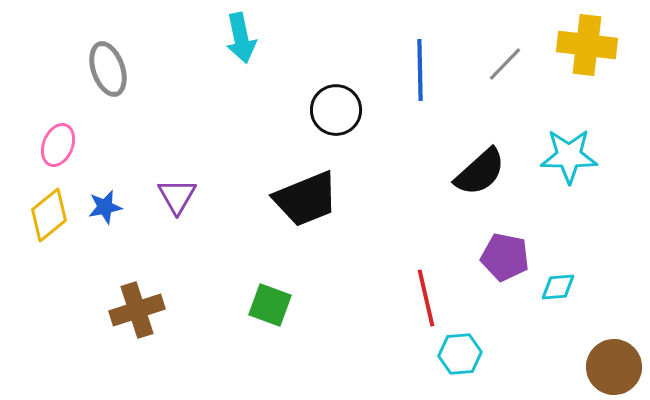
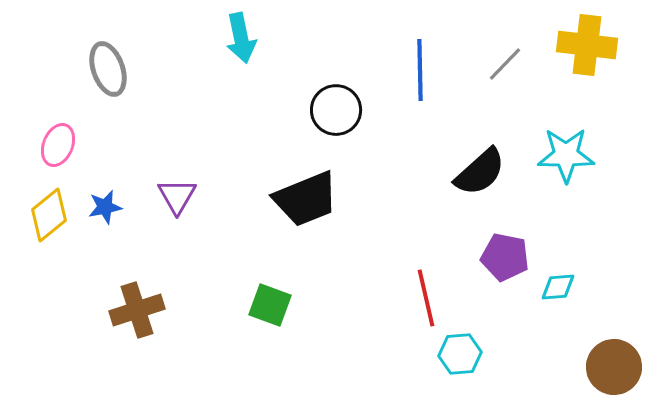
cyan star: moved 3 px left, 1 px up
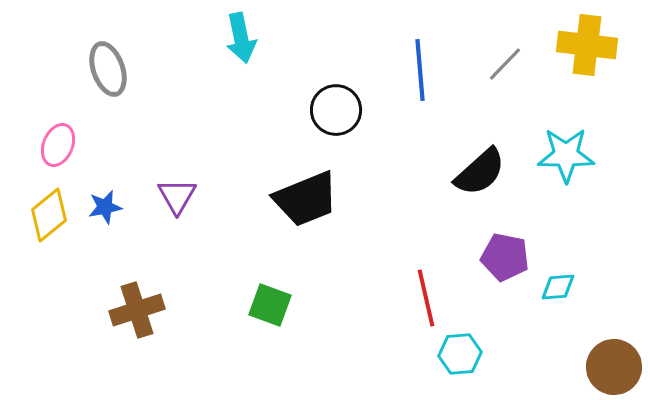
blue line: rotated 4 degrees counterclockwise
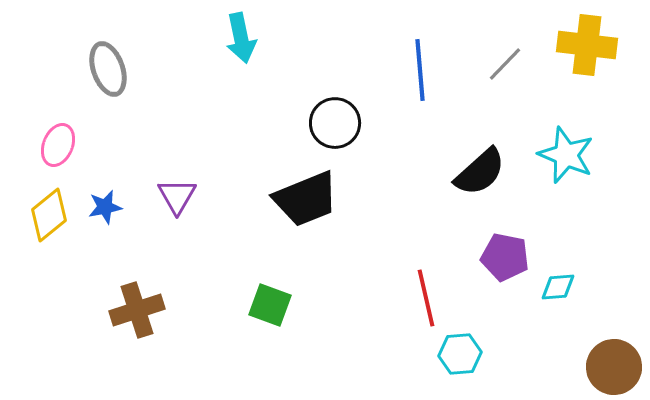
black circle: moved 1 px left, 13 px down
cyan star: rotated 22 degrees clockwise
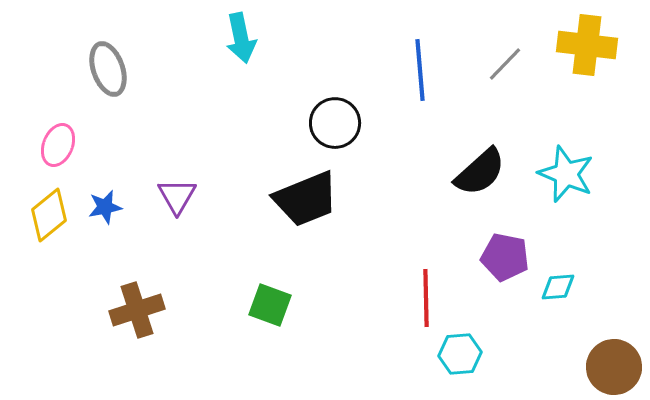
cyan star: moved 19 px down
red line: rotated 12 degrees clockwise
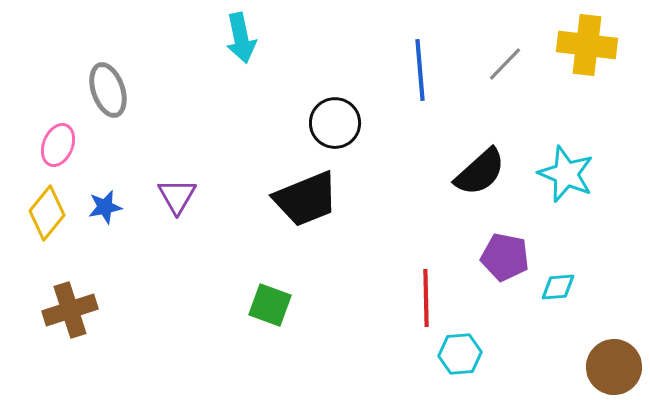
gray ellipse: moved 21 px down
yellow diamond: moved 2 px left, 2 px up; rotated 12 degrees counterclockwise
brown cross: moved 67 px left
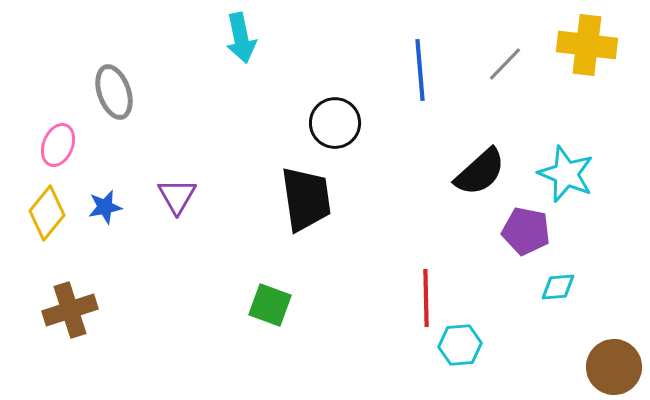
gray ellipse: moved 6 px right, 2 px down
black trapezoid: rotated 76 degrees counterclockwise
purple pentagon: moved 21 px right, 26 px up
cyan hexagon: moved 9 px up
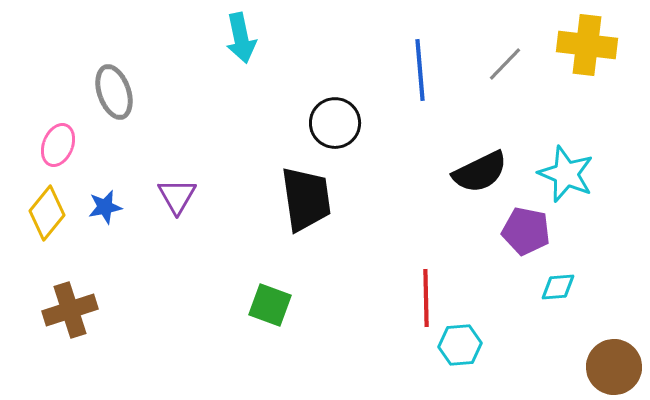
black semicircle: rotated 16 degrees clockwise
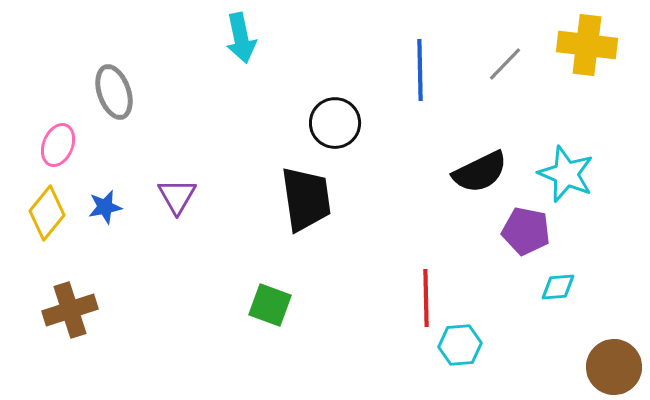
blue line: rotated 4 degrees clockwise
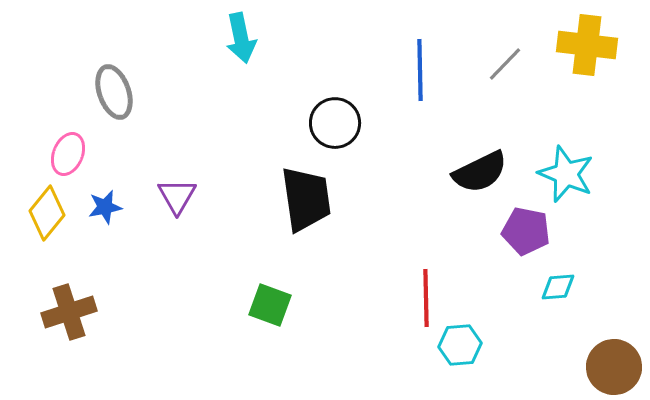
pink ellipse: moved 10 px right, 9 px down
brown cross: moved 1 px left, 2 px down
